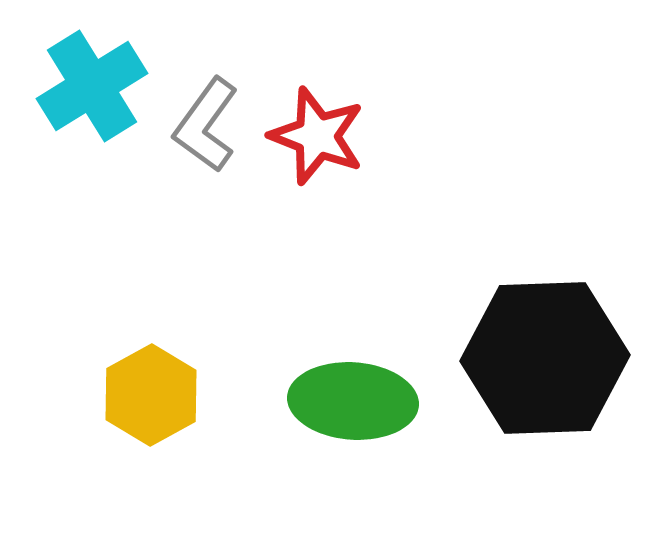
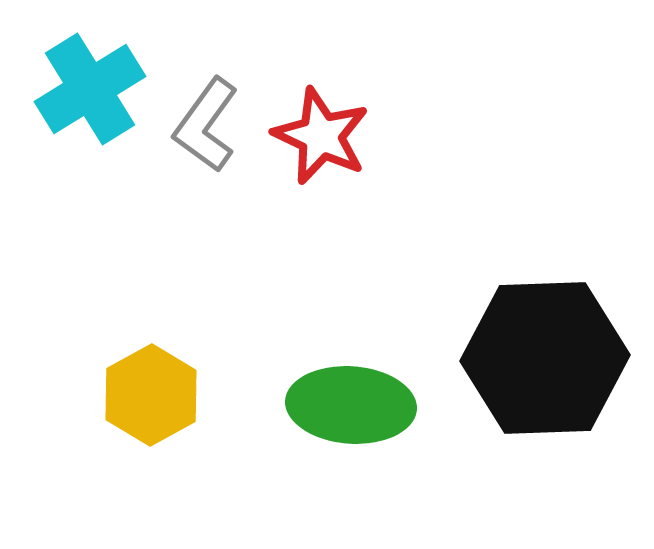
cyan cross: moved 2 px left, 3 px down
red star: moved 4 px right; rotated 4 degrees clockwise
green ellipse: moved 2 px left, 4 px down
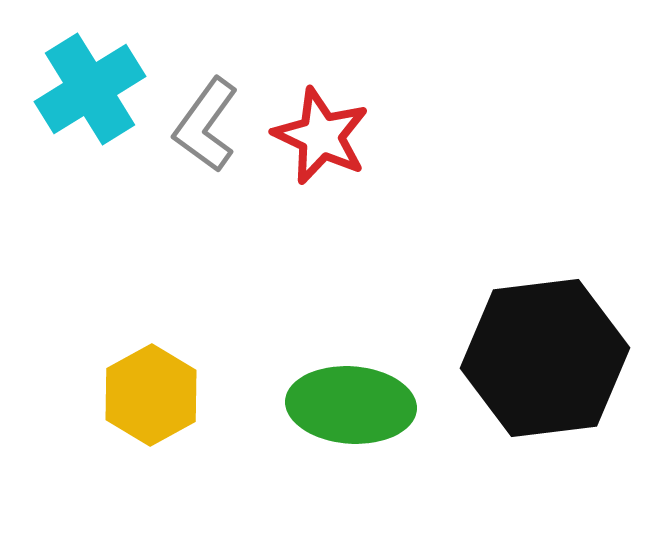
black hexagon: rotated 5 degrees counterclockwise
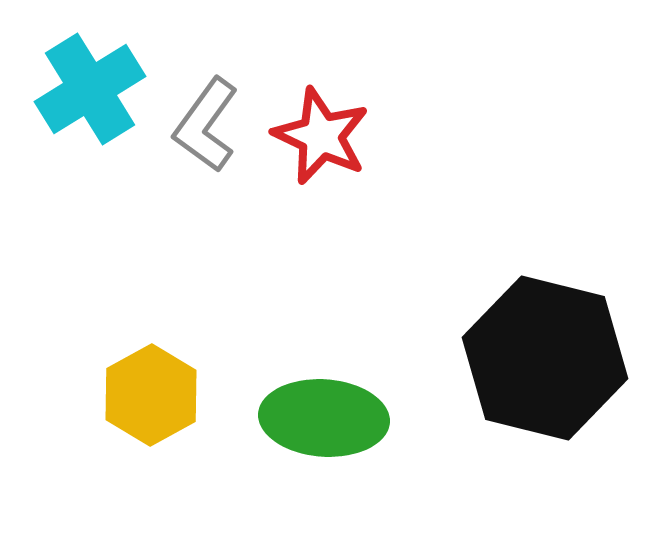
black hexagon: rotated 21 degrees clockwise
green ellipse: moved 27 px left, 13 px down
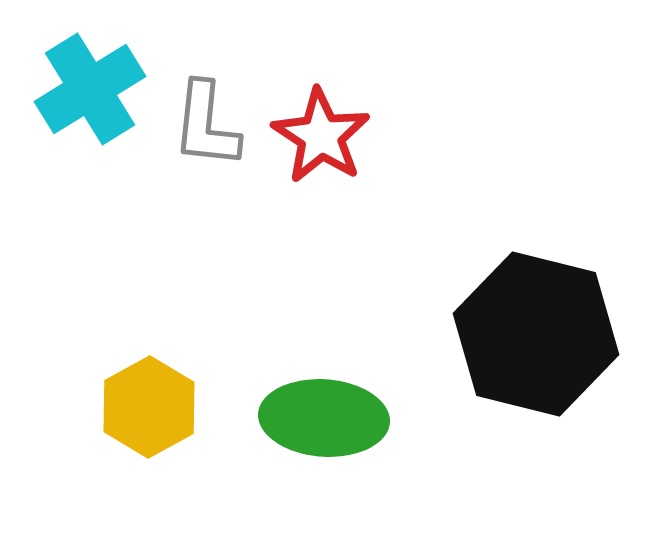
gray L-shape: rotated 30 degrees counterclockwise
red star: rotated 8 degrees clockwise
black hexagon: moved 9 px left, 24 px up
yellow hexagon: moved 2 px left, 12 px down
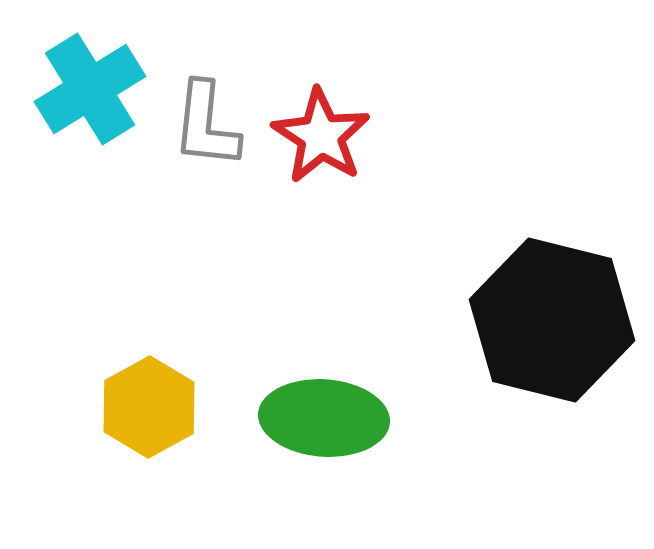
black hexagon: moved 16 px right, 14 px up
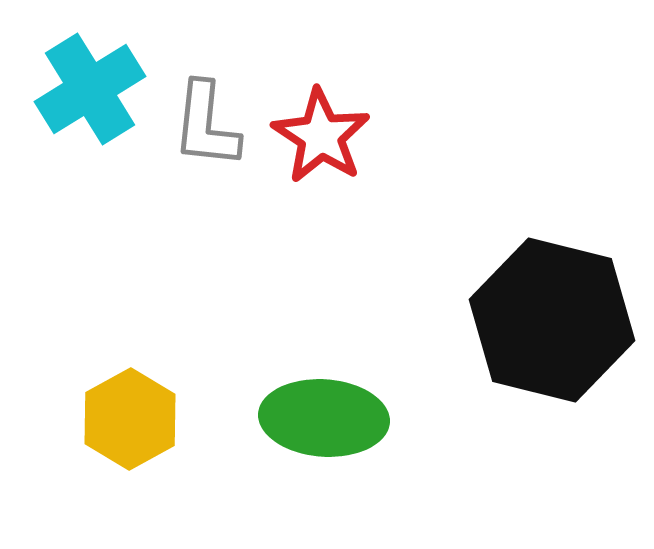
yellow hexagon: moved 19 px left, 12 px down
